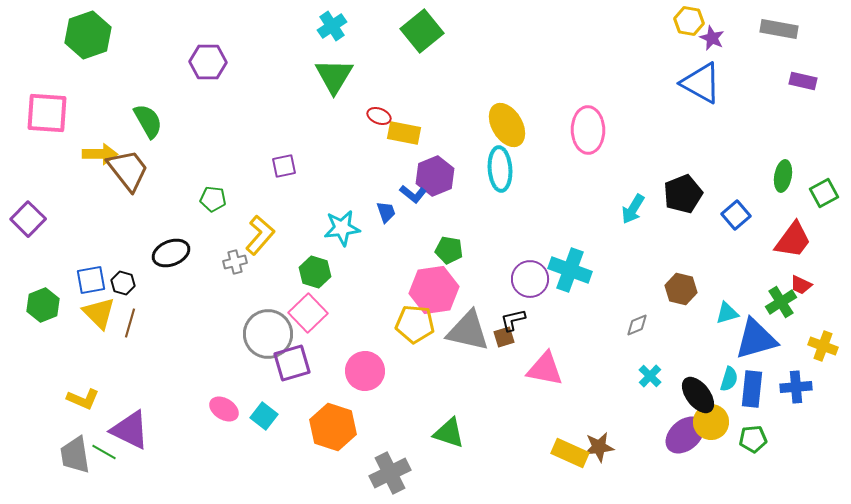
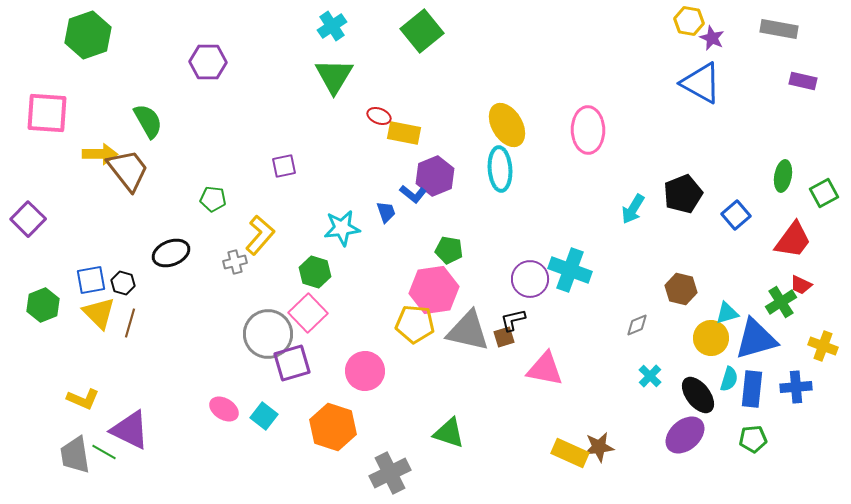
yellow circle at (711, 422): moved 84 px up
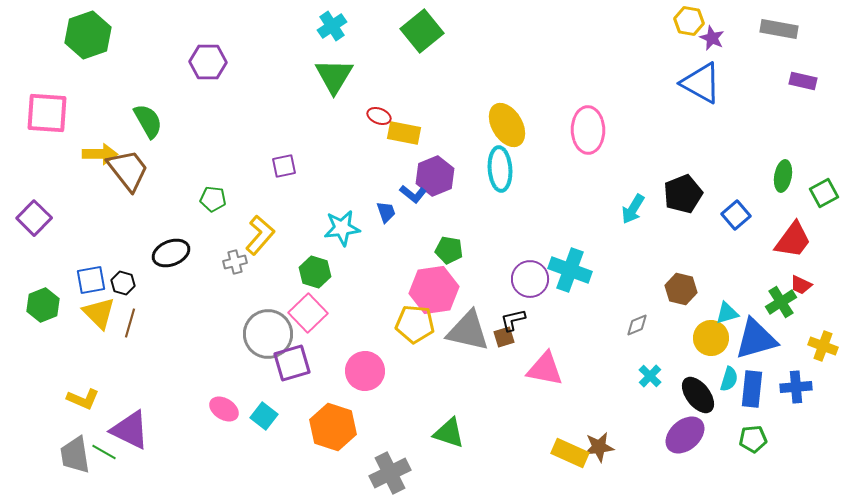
purple square at (28, 219): moved 6 px right, 1 px up
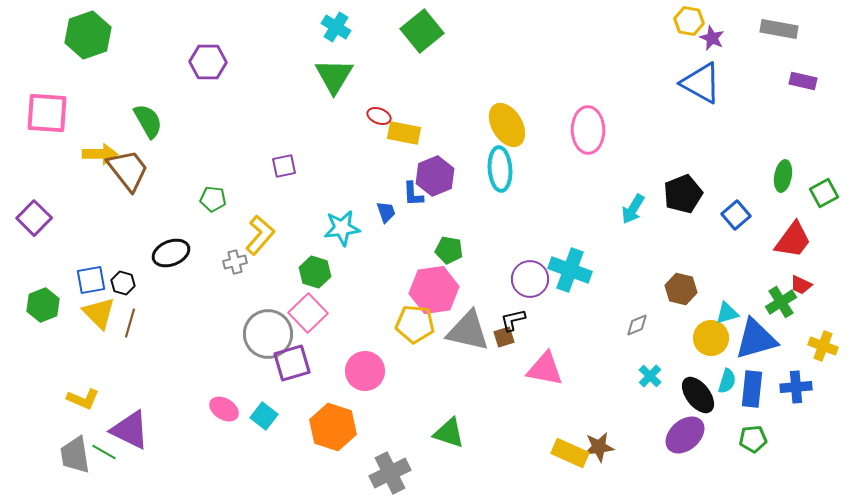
cyan cross at (332, 26): moved 4 px right, 1 px down; rotated 24 degrees counterclockwise
blue L-shape at (413, 194): rotated 48 degrees clockwise
cyan semicircle at (729, 379): moved 2 px left, 2 px down
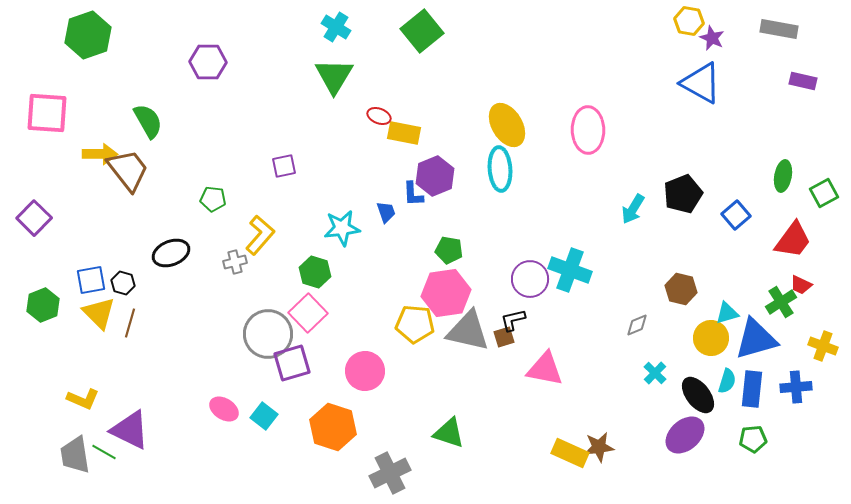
pink hexagon at (434, 290): moved 12 px right, 3 px down
cyan cross at (650, 376): moved 5 px right, 3 px up
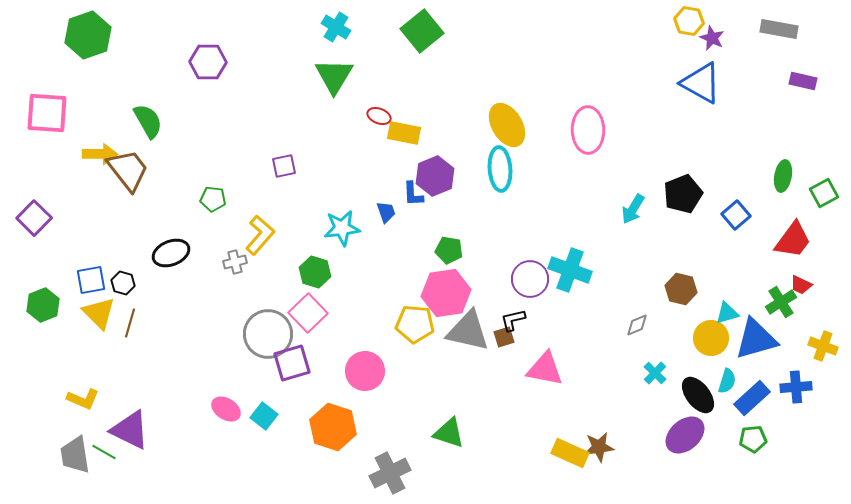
blue rectangle at (752, 389): moved 9 px down; rotated 42 degrees clockwise
pink ellipse at (224, 409): moved 2 px right
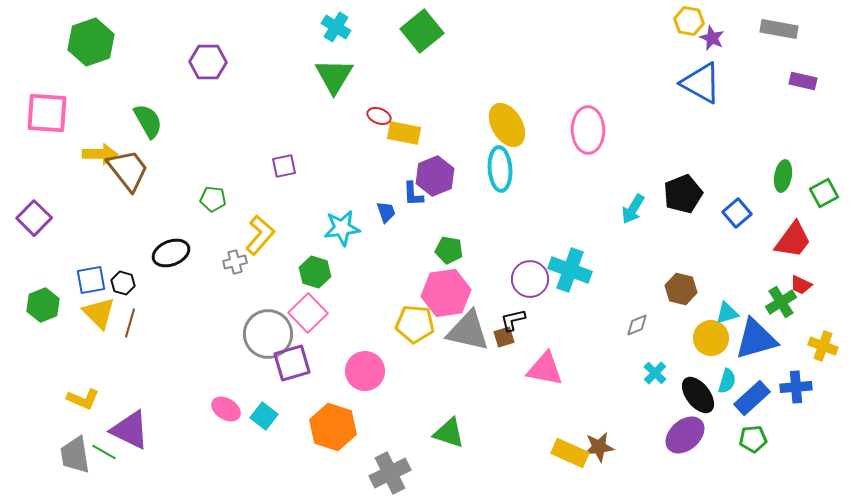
green hexagon at (88, 35): moved 3 px right, 7 px down
blue square at (736, 215): moved 1 px right, 2 px up
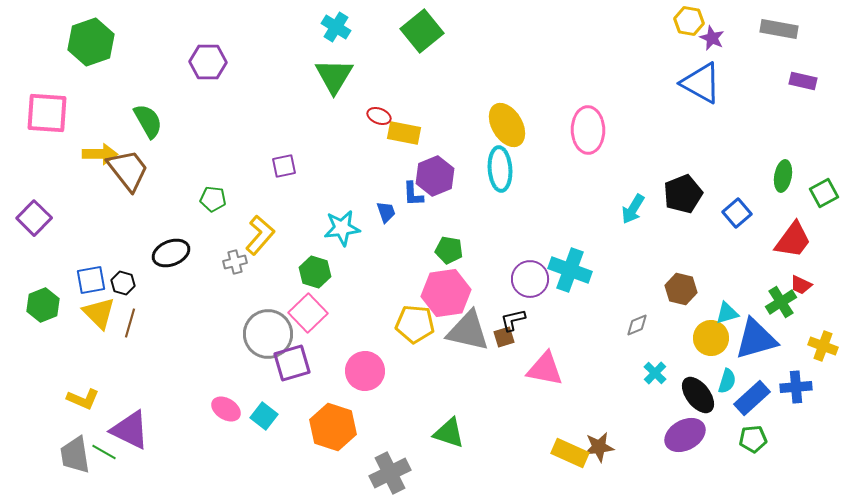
purple ellipse at (685, 435): rotated 12 degrees clockwise
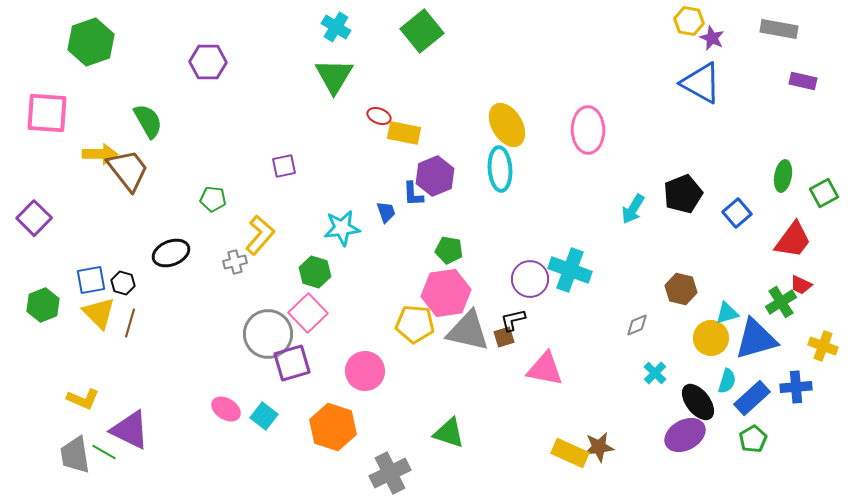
black ellipse at (698, 395): moved 7 px down
green pentagon at (753, 439): rotated 24 degrees counterclockwise
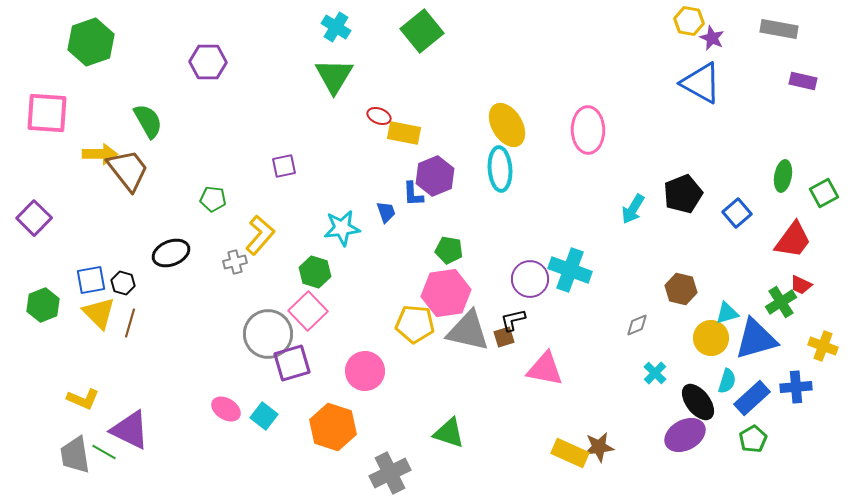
pink square at (308, 313): moved 2 px up
